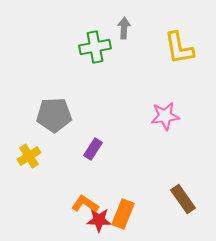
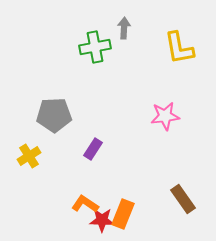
red star: moved 3 px right
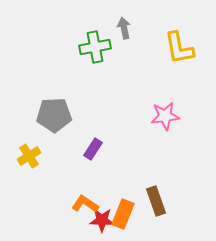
gray arrow: rotated 15 degrees counterclockwise
brown rectangle: moved 27 px left, 2 px down; rotated 16 degrees clockwise
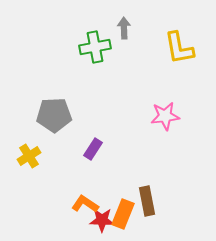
gray arrow: rotated 10 degrees clockwise
brown rectangle: moved 9 px left; rotated 8 degrees clockwise
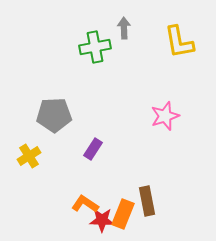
yellow L-shape: moved 6 px up
pink star: rotated 12 degrees counterclockwise
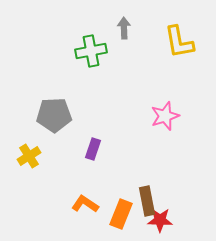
green cross: moved 4 px left, 4 px down
purple rectangle: rotated 15 degrees counterclockwise
orange rectangle: moved 2 px left
red star: moved 58 px right
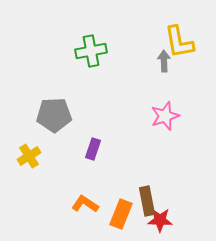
gray arrow: moved 40 px right, 33 px down
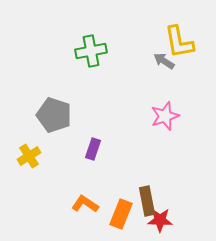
gray arrow: rotated 55 degrees counterclockwise
gray pentagon: rotated 20 degrees clockwise
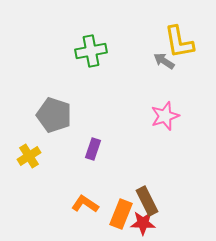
brown rectangle: rotated 16 degrees counterclockwise
red star: moved 17 px left, 3 px down
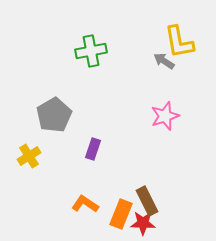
gray pentagon: rotated 24 degrees clockwise
